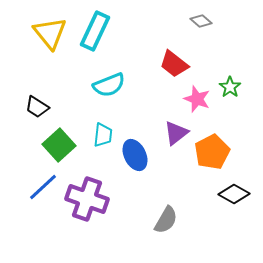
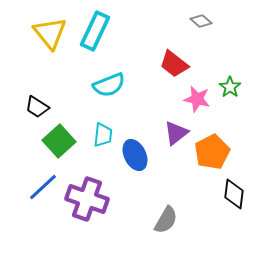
pink star: rotated 8 degrees counterclockwise
green square: moved 4 px up
black diamond: rotated 68 degrees clockwise
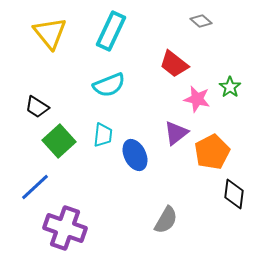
cyan rectangle: moved 16 px right
blue line: moved 8 px left
purple cross: moved 22 px left, 29 px down
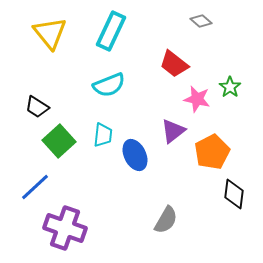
purple triangle: moved 3 px left, 2 px up
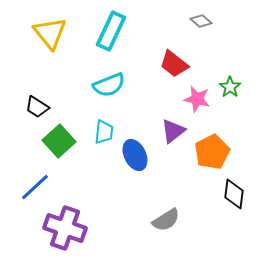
cyan trapezoid: moved 1 px right, 3 px up
gray semicircle: rotated 28 degrees clockwise
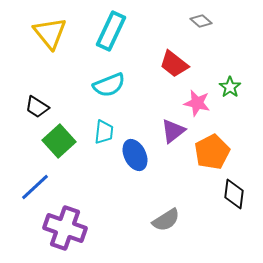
pink star: moved 4 px down
